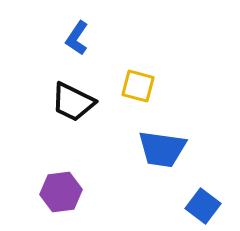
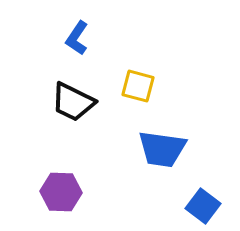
purple hexagon: rotated 9 degrees clockwise
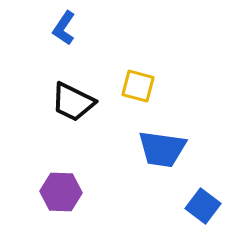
blue L-shape: moved 13 px left, 10 px up
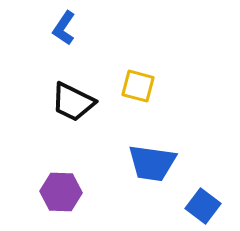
blue trapezoid: moved 10 px left, 14 px down
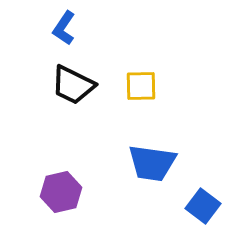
yellow square: moved 3 px right; rotated 16 degrees counterclockwise
black trapezoid: moved 17 px up
purple hexagon: rotated 15 degrees counterclockwise
